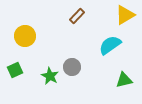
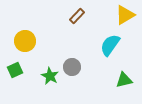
yellow circle: moved 5 px down
cyan semicircle: rotated 20 degrees counterclockwise
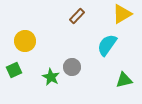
yellow triangle: moved 3 px left, 1 px up
cyan semicircle: moved 3 px left
green square: moved 1 px left
green star: moved 1 px right, 1 px down
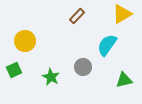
gray circle: moved 11 px right
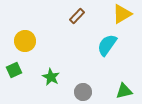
gray circle: moved 25 px down
green triangle: moved 11 px down
